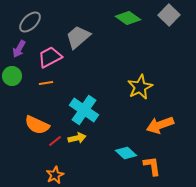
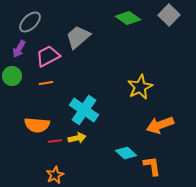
pink trapezoid: moved 2 px left, 1 px up
orange semicircle: rotated 20 degrees counterclockwise
red line: rotated 32 degrees clockwise
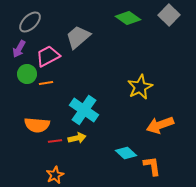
green circle: moved 15 px right, 2 px up
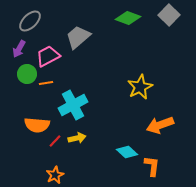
green diamond: rotated 15 degrees counterclockwise
gray ellipse: moved 1 px up
cyan cross: moved 11 px left, 5 px up; rotated 28 degrees clockwise
red line: rotated 40 degrees counterclockwise
cyan diamond: moved 1 px right, 1 px up
orange L-shape: rotated 15 degrees clockwise
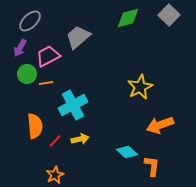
green diamond: rotated 35 degrees counterclockwise
purple arrow: moved 1 px right, 1 px up
orange semicircle: moved 2 px left, 1 px down; rotated 100 degrees counterclockwise
yellow arrow: moved 3 px right, 1 px down
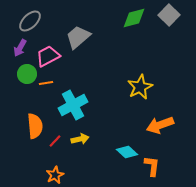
green diamond: moved 6 px right
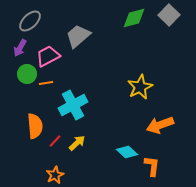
gray trapezoid: moved 1 px up
yellow arrow: moved 3 px left, 4 px down; rotated 30 degrees counterclockwise
